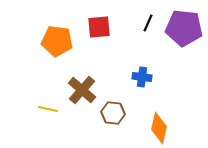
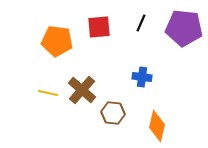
black line: moved 7 px left
yellow line: moved 16 px up
orange diamond: moved 2 px left, 2 px up
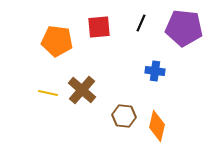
blue cross: moved 13 px right, 6 px up
brown hexagon: moved 11 px right, 3 px down
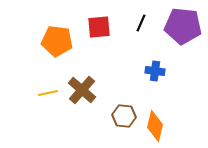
purple pentagon: moved 1 px left, 2 px up
yellow line: rotated 24 degrees counterclockwise
orange diamond: moved 2 px left
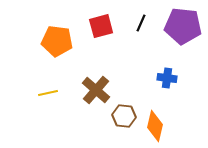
red square: moved 2 px right, 1 px up; rotated 10 degrees counterclockwise
blue cross: moved 12 px right, 7 px down
brown cross: moved 14 px right
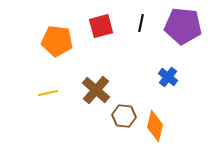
black line: rotated 12 degrees counterclockwise
blue cross: moved 1 px right, 1 px up; rotated 30 degrees clockwise
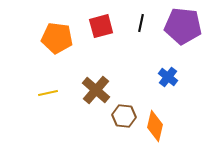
orange pentagon: moved 3 px up
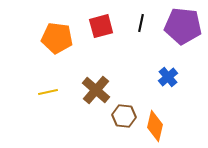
blue cross: rotated 12 degrees clockwise
yellow line: moved 1 px up
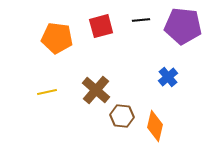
black line: moved 3 px up; rotated 72 degrees clockwise
yellow line: moved 1 px left
brown hexagon: moved 2 px left
